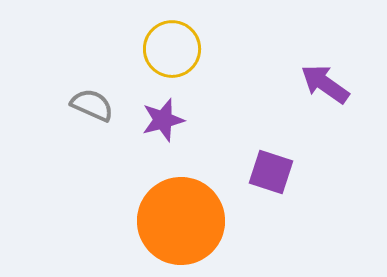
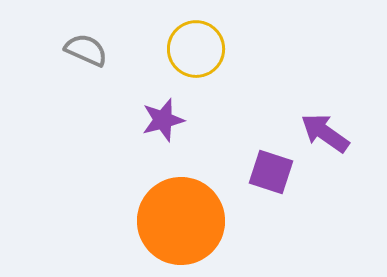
yellow circle: moved 24 px right
purple arrow: moved 49 px down
gray semicircle: moved 6 px left, 55 px up
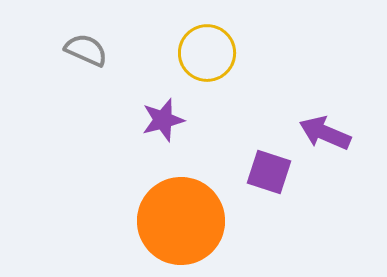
yellow circle: moved 11 px right, 4 px down
purple arrow: rotated 12 degrees counterclockwise
purple square: moved 2 px left
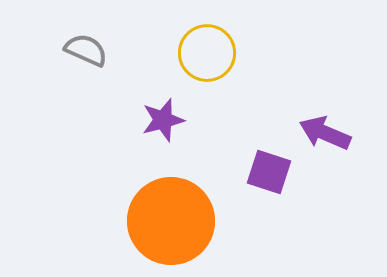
orange circle: moved 10 px left
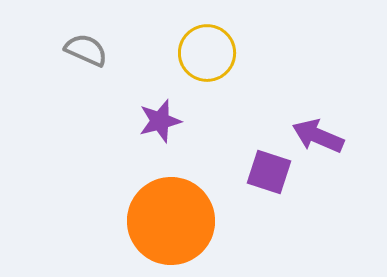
purple star: moved 3 px left, 1 px down
purple arrow: moved 7 px left, 3 px down
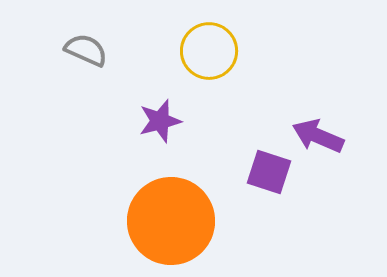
yellow circle: moved 2 px right, 2 px up
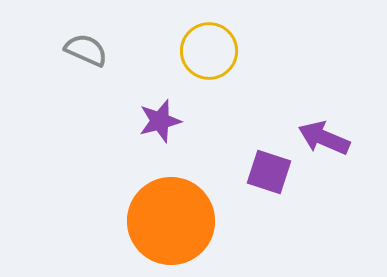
purple arrow: moved 6 px right, 2 px down
